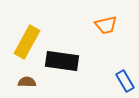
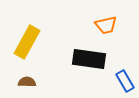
black rectangle: moved 27 px right, 2 px up
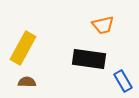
orange trapezoid: moved 3 px left
yellow rectangle: moved 4 px left, 6 px down
blue rectangle: moved 2 px left
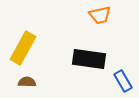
orange trapezoid: moved 3 px left, 10 px up
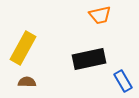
black rectangle: rotated 20 degrees counterclockwise
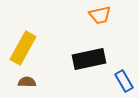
blue rectangle: moved 1 px right
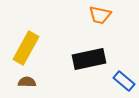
orange trapezoid: rotated 25 degrees clockwise
yellow rectangle: moved 3 px right
blue rectangle: rotated 20 degrees counterclockwise
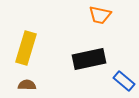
yellow rectangle: rotated 12 degrees counterclockwise
brown semicircle: moved 3 px down
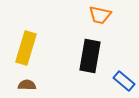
black rectangle: moved 1 px right, 3 px up; rotated 68 degrees counterclockwise
